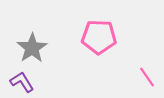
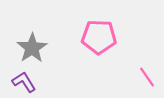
purple L-shape: moved 2 px right
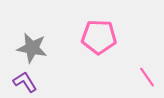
gray star: rotated 28 degrees counterclockwise
purple L-shape: moved 1 px right
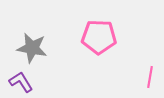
pink line: moved 3 px right; rotated 45 degrees clockwise
purple L-shape: moved 4 px left
